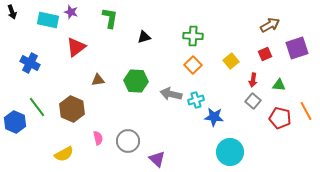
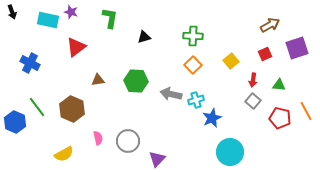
blue star: moved 2 px left, 1 px down; rotated 30 degrees counterclockwise
purple triangle: rotated 30 degrees clockwise
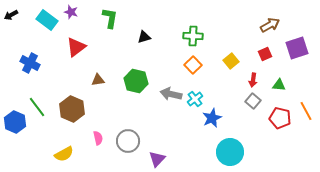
black arrow: moved 1 px left, 3 px down; rotated 80 degrees clockwise
cyan rectangle: moved 1 px left; rotated 25 degrees clockwise
green hexagon: rotated 10 degrees clockwise
cyan cross: moved 1 px left, 1 px up; rotated 21 degrees counterclockwise
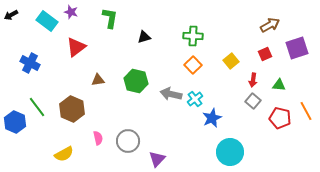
cyan rectangle: moved 1 px down
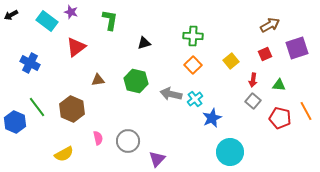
green L-shape: moved 2 px down
black triangle: moved 6 px down
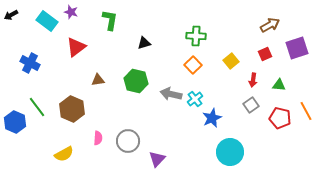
green cross: moved 3 px right
gray square: moved 2 px left, 4 px down; rotated 14 degrees clockwise
pink semicircle: rotated 16 degrees clockwise
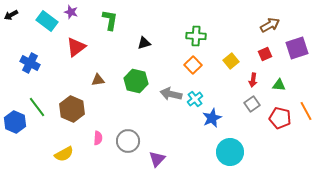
gray square: moved 1 px right, 1 px up
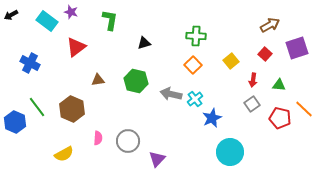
red square: rotated 24 degrees counterclockwise
orange line: moved 2 px left, 2 px up; rotated 18 degrees counterclockwise
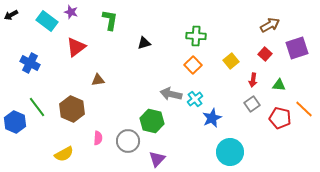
green hexagon: moved 16 px right, 40 px down
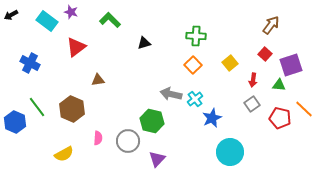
green L-shape: rotated 55 degrees counterclockwise
brown arrow: moved 1 px right; rotated 24 degrees counterclockwise
purple square: moved 6 px left, 17 px down
yellow square: moved 1 px left, 2 px down
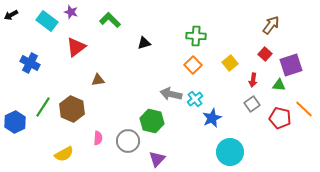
green line: moved 6 px right; rotated 70 degrees clockwise
blue hexagon: rotated 10 degrees clockwise
